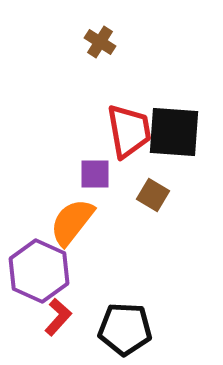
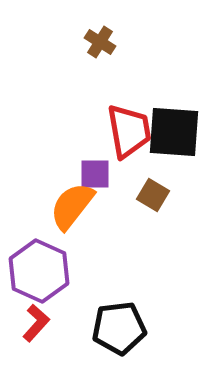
orange semicircle: moved 16 px up
red L-shape: moved 22 px left, 6 px down
black pentagon: moved 6 px left, 1 px up; rotated 10 degrees counterclockwise
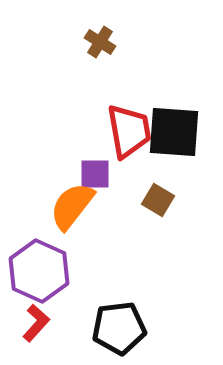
brown square: moved 5 px right, 5 px down
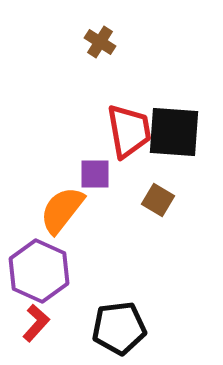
orange semicircle: moved 10 px left, 4 px down
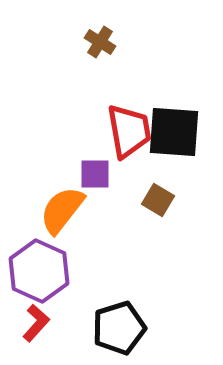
black pentagon: rotated 10 degrees counterclockwise
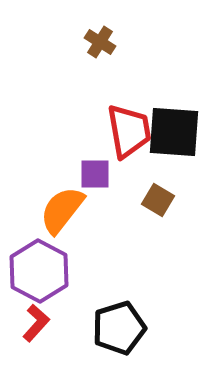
purple hexagon: rotated 4 degrees clockwise
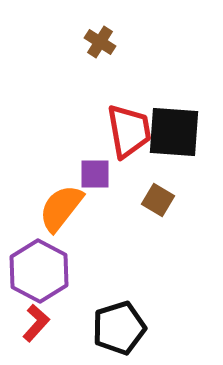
orange semicircle: moved 1 px left, 2 px up
